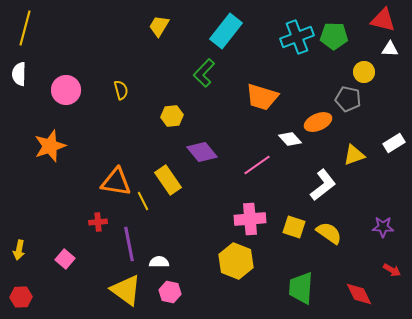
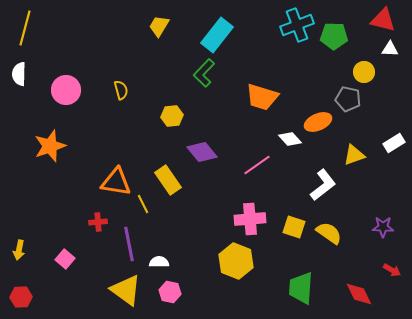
cyan rectangle at (226, 31): moved 9 px left, 4 px down
cyan cross at (297, 37): moved 12 px up
yellow line at (143, 201): moved 3 px down
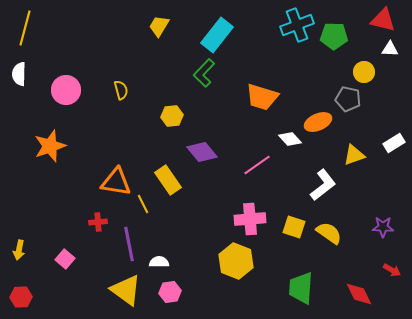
pink hexagon at (170, 292): rotated 20 degrees counterclockwise
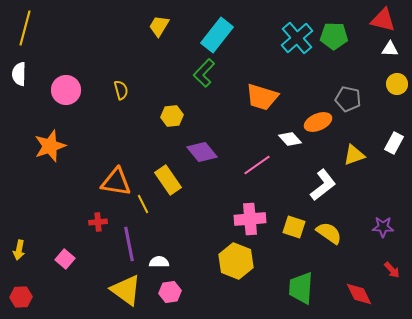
cyan cross at (297, 25): moved 13 px down; rotated 20 degrees counterclockwise
yellow circle at (364, 72): moved 33 px right, 12 px down
white rectangle at (394, 143): rotated 30 degrees counterclockwise
red arrow at (392, 270): rotated 18 degrees clockwise
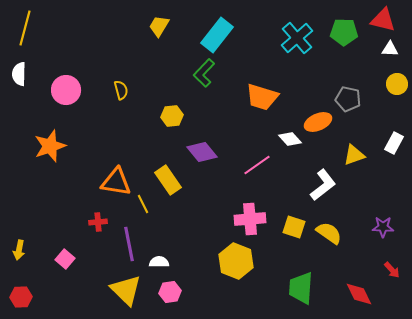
green pentagon at (334, 36): moved 10 px right, 4 px up
yellow triangle at (126, 290): rotated 8 degrees clockwise
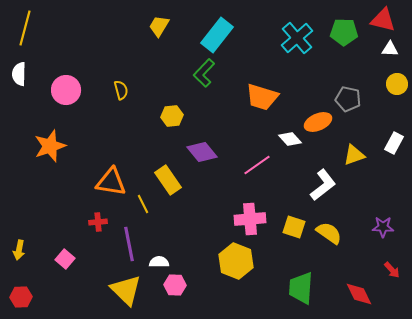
orange triangle at (116, 182): moved 5 px left
pink hexagon at (170, 292): moved 5 px right, 7 px up; rotated 10 degrees clockwise
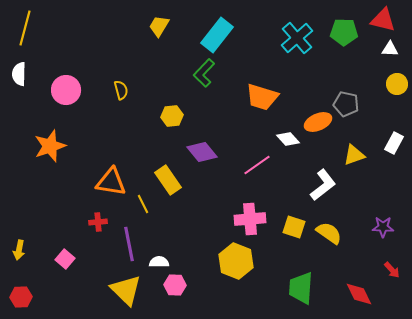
gray pentagon at (348, 99): moved 2 px left, 5 px down
white diamond at (290, 139): moved 2 px left
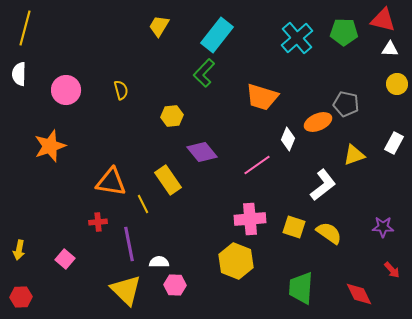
white diamond at (288, 139): rotated 65 degrees clockwise
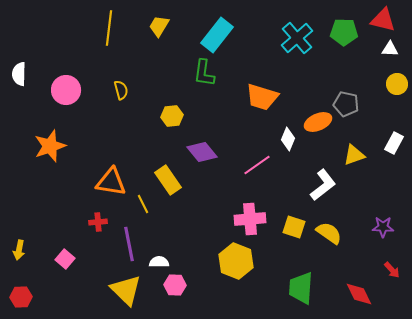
yellow line at (25, 28): moved 84 px right; rotated 8 degrees counterclockwise
green L-shape at (204, 73): rotated 36 degrees counterclockwise
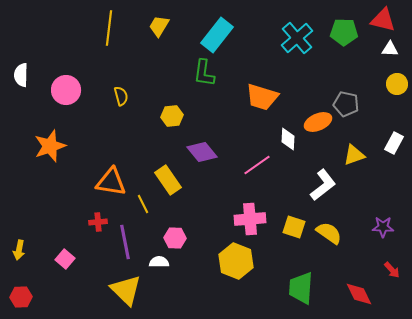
white semicircle at (19, 74): moved 2 px right, 1 px down
yellow semicircle at (121, 90): moved 6 px down
white diamond at (288, 139): rotated 20 degrees counterclockwise
purple line at (129, 244): moved 4 px left, 2 px up
pink hexagon at (175, 285): moved 47 px up
